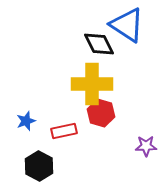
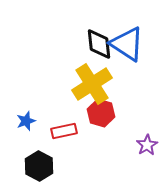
blue triangle: moved 19 px down
black diamond: rotated 20 degrees clockwise
yellow cross: rotated 33 degrees counterclockwise
purple star: moved 1 px right, 1 px up; rotated 30 degrees counterclockwise
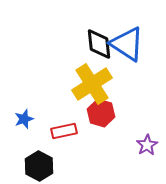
blue star: moved 2 px left, 2 px up
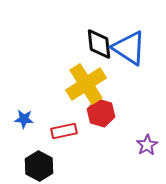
blue triangle: moved 2 px right, 4 px down
yellow cross: moved 6 px left
blue star: rotated 24 degrees clockwise
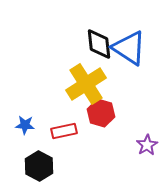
blue star: moved 1 px right, 6 px down
